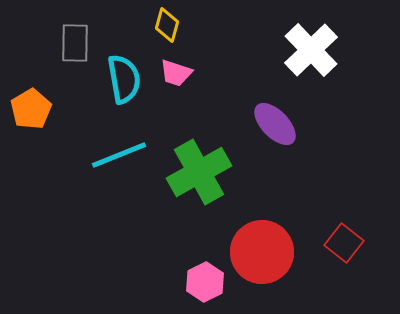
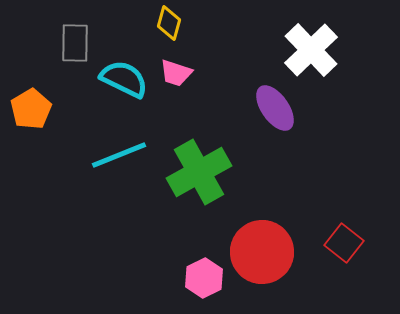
yellow diamond: moved 2 px right, 2 px up
cyan semicircle: rotated 54 degrees counterclockwise
purple ellipse: moved 16 px up; rotated 9 degrees clockwise
pink hexagon: moved 1 px left, 4 px up
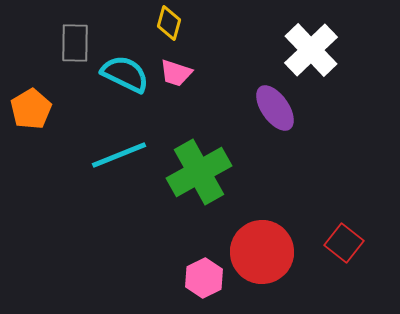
cyan semicircle: moved 1 px right, 5 px up
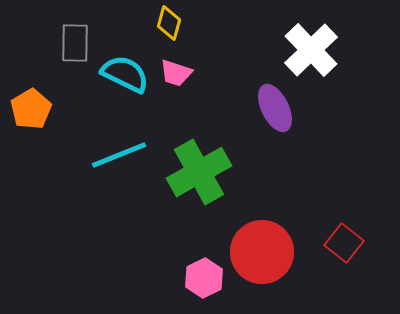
purple ellipse: rotated 9 degrees clockwise
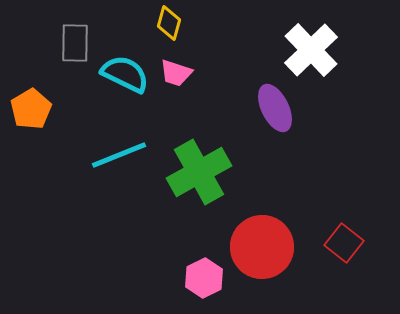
red circle: moved 5 px up
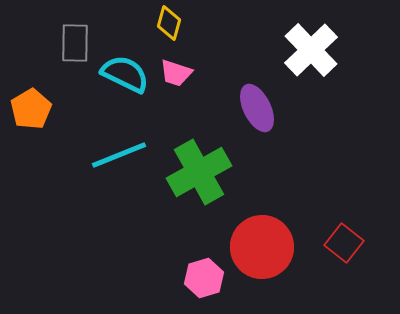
purple ellipse: moved 18 px left
pink hexagon: rotated 9 degrees clockwise
